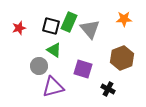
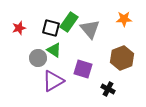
green rectangle: rotated 12 degrees clockwise
black square: moved 2 px down
gray circle: moved 1 px left, 8 px up
purple triangle: moved 6 px up; rotated 15 degrees counterclockwise
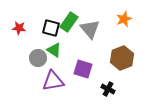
orange star: rotated 21 degrees counterclockwise
red star: rotated 24 degrees clockwise
purple triangle: rotated 20 degrees clockwise
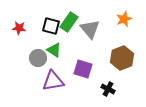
black square: moved 2 px up
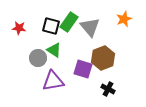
gray triangle: moved 2 px up
brown hexagon: moved 19 px left
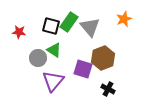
red star: moved 4 px down
purple triangle: rotated 40 degrees counterclockwise
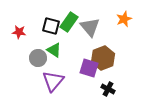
purple square: moved 6 px right, 1 px up
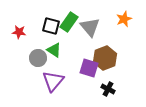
brown hexagon: moved 2 px right
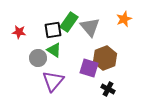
black square: moved 2 px right, 4 px down; rotated 24 degrees counterclockwise
